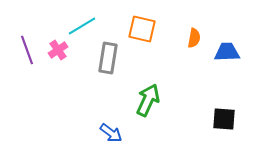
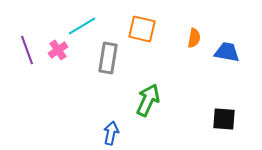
blue trapezoid: rotated 12 degrees clockwise
blue arrow: rotated 115 degrees counterclockwise
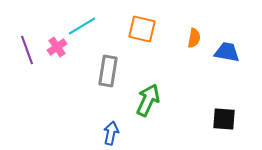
pink cross: moved 1 px left, 3 px up
gray rectangle: moved 13 px down
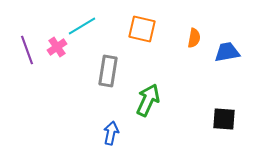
blue trapezoid: rotated 20 degrees counterclockwise
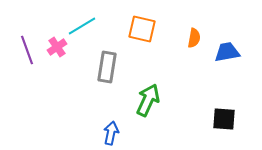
gray rectangle: moved 1 px left, 4 px up
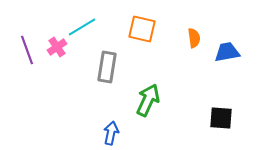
cyan line: moved 1 px down
orange semicircle: rotated 18 degrees counterclockwise
black square: moved 3 px left, 1 px up
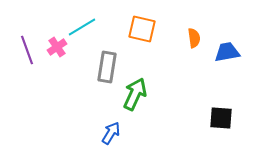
green arrow: moved 13 px left, 6 px up
blue arrow: rotated 20 degrees clockwise
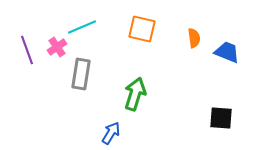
cyan line: rotated 8 degrees clockwise
blue trapezoid: rotated 32 degrees clockwise
gray rectangle: moved 26 px left, 7 px down
green arrow: rotated 8 degrees counterclockwise
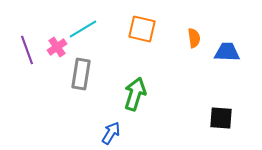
cyan line: moved 1 px right, 2 px down; rotated 8 degrees counterclockwise
blue trapezoid: rotated 20 degrees counterclockwise
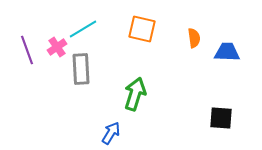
gray rectangle: moved 5 px up; rotated 12 degrees counterclockwise
